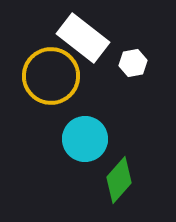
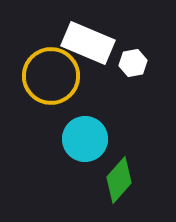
white rectangle: moved 5 px right, 5 px down; rotated 15 degrees counterclockwise
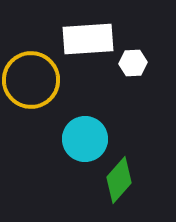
white rectangle: moved 4 px up; rotated 27 degrees counterclockwise
white hexagon: rotated 8 degrees clockwise
yellow circle: moved 20 px left, 4 px down
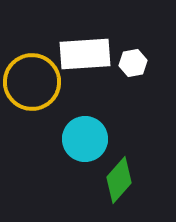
white rectangle: moved 3 px left, 15 px down
white hexagon: rotated 8 degrees counterclockwise
yellow circle: moved 1 px right, 2 px down
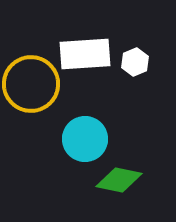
white hexagon: moved 2 px right, 1 px up; rotated 12 degrees counterclockwise
yellow circle: moved 1 px left, 2 px down
green diamond: rotated 60 degrees clockwise
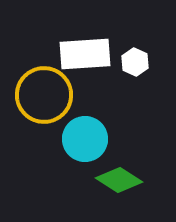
white hexagon: rotated 12 degrees counterclockwise
yellow circle: moved 13 px right, 11 px down
green diamond: rotated 21 degrees clockwise
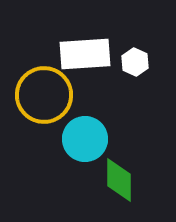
green diamond: rotated 57 degrees clockwise
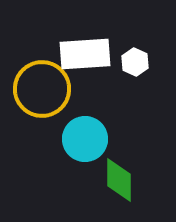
yellow circle: moved 2 px left, 6 px up
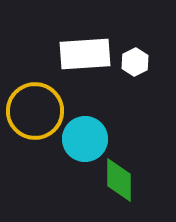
white hexagon: rotated 8 degrees clockwise
yellow circle: moved 7 px left, 22 px down
